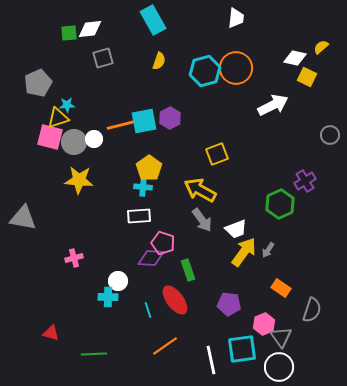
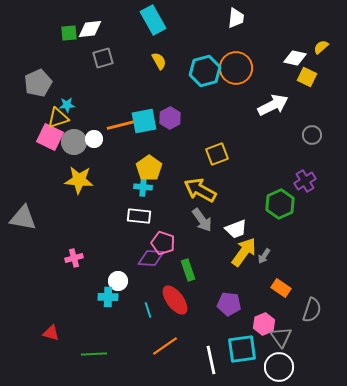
yellow semicircle at (159, 61): rotated 48 degrees counterclockwise
gray circle at (330, 135): moved 18 px left
pink square at (50, 137): rotated 12 degrees clockwise
white rectangle at (139, 216): rotated 10 degrees clockwise
gray arrow at (268, 250): moved 4 px left, 6 px down
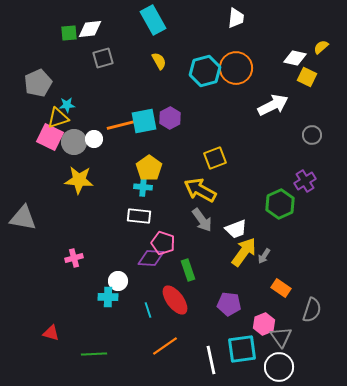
yellow square at (217, 154): moved 2 px left, 4 px down
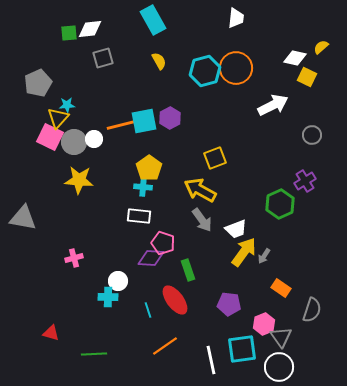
yellow triangle at (58, 118): rotated 30 degrees counterclockwise
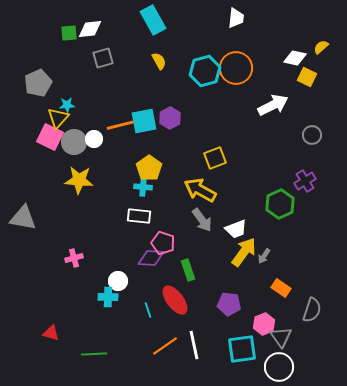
white line at (211, 360): moved 17 px left, 15 px up
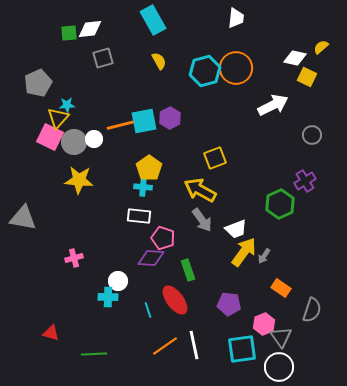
pink pentagon at (163, 243): moved 5 px up
